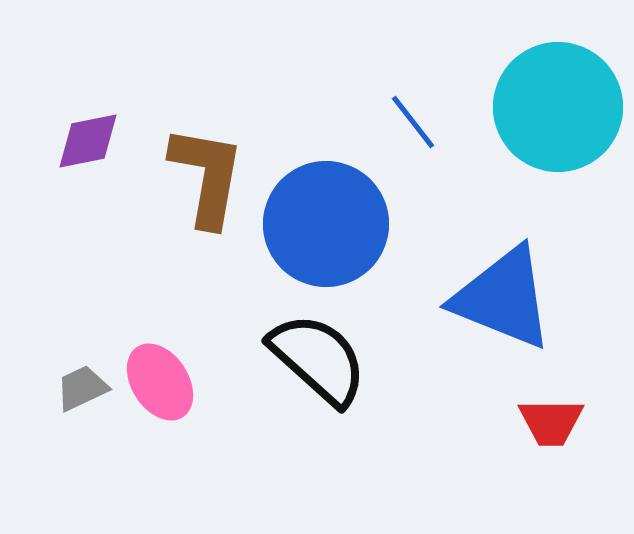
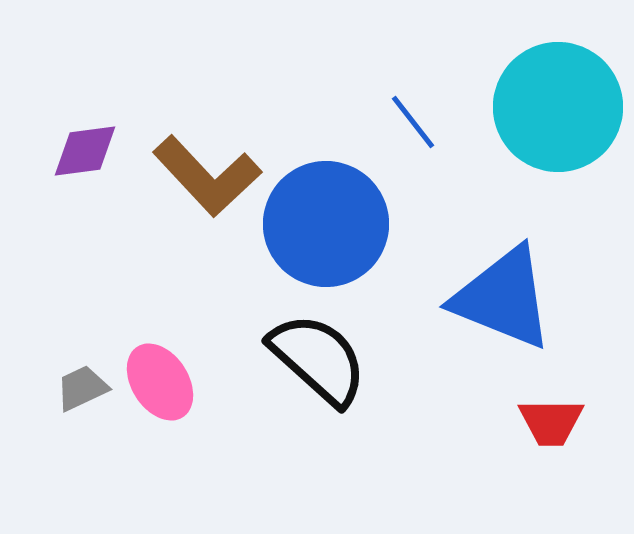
purple diamond: moved 3 px left, 10 px down; rotated 4 degrees clockwise
brown L-shape: rotated 127 degrees clockwise
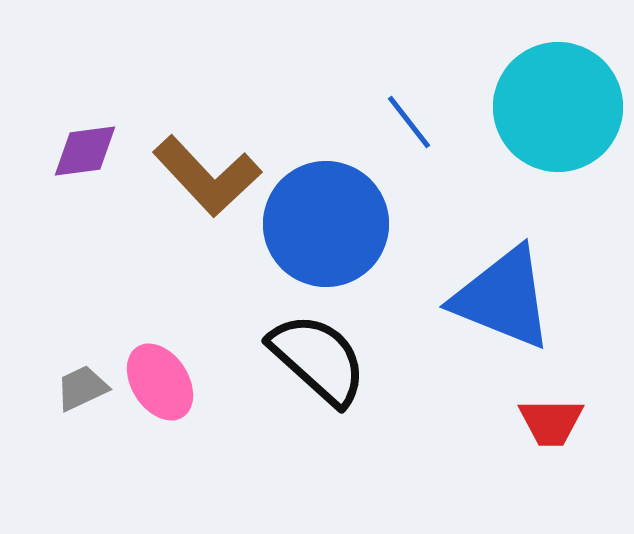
blue line: moved 4 px left
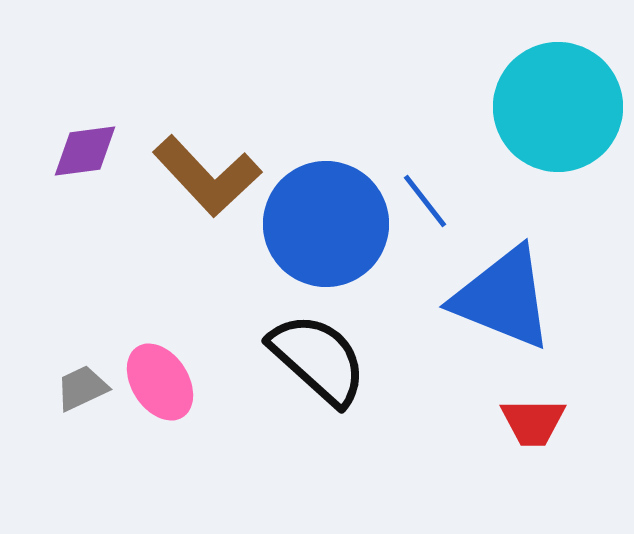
blue line: moved 16 px right, 79 px down
red trapezoid: moved 18 px left
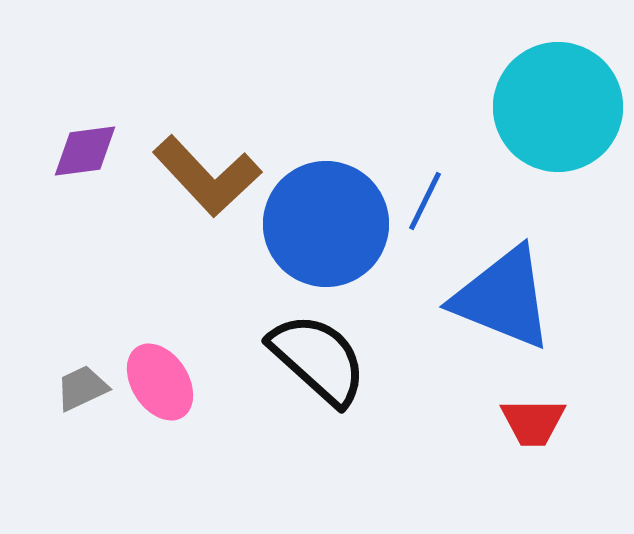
blue line: rotated 64 degrees clockwise
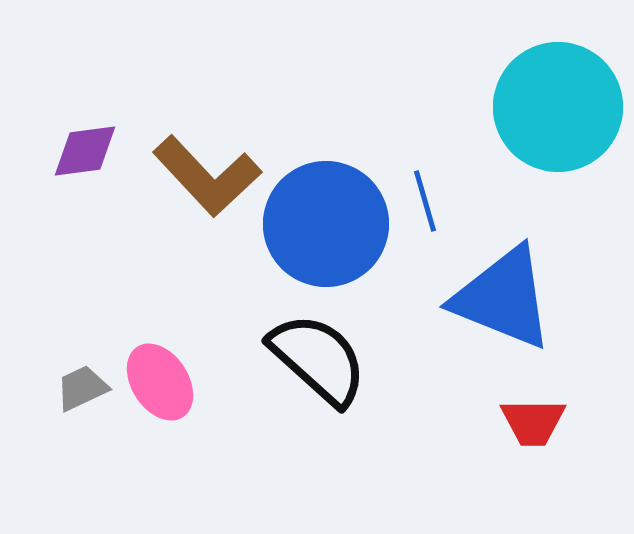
blue line: rotated 42 degrees counterclockwise
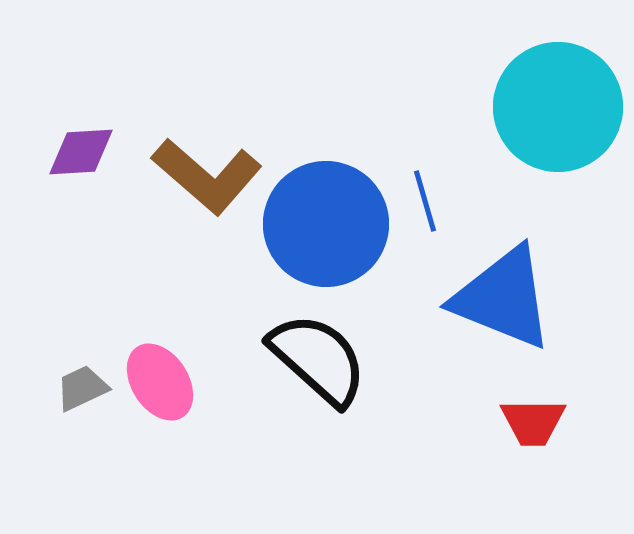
purple diamond: moved 4 px left, 1 px down; rotated 4 degrees clockwise
brown L-shape: rotated 6 degrees counterclockwise
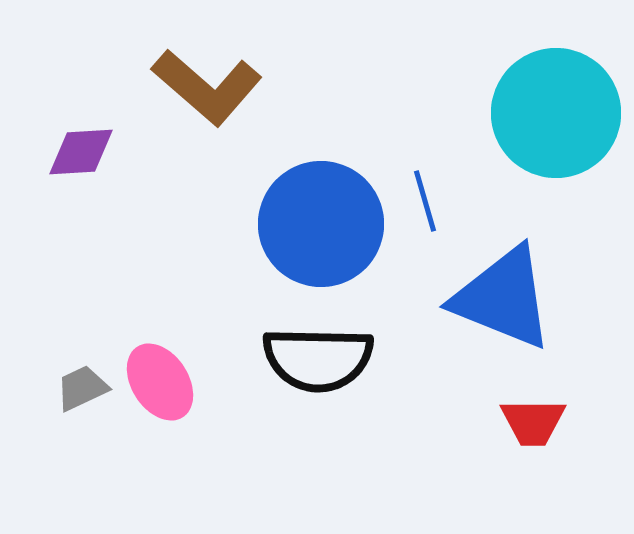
cyan circle: moved 2 px left, 6 px down
brown L-shape: moved 89 px up
blue circle: moved 5 px left
black semicircle: rotated 139 degrees clockwise
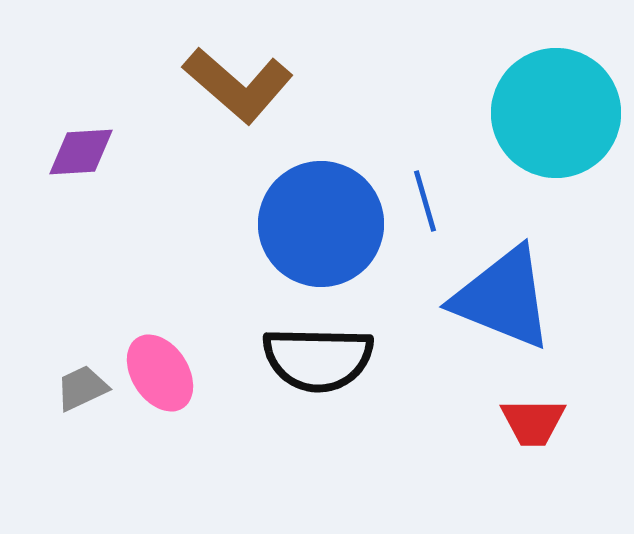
brown L-shape: moved 31 px right, 2 px up
pink ellipse: moved 9 px up
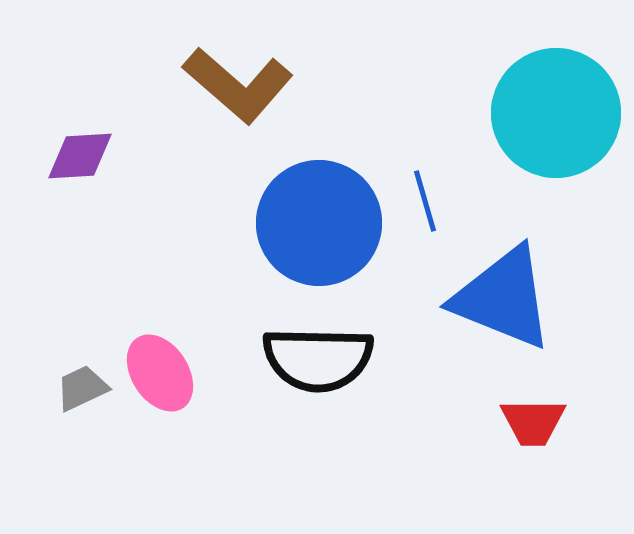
purple diamond: moved 1 px left, 4 px down
blue circle: moved 2 px left, 1 px up
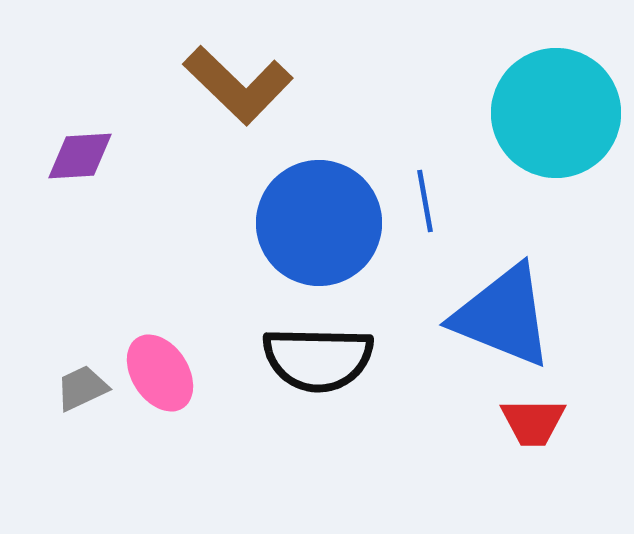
brown L-shape: rotated 3 degrees clockwise
blue line: rotated 6 degrees clockwise
blue triangle: moved 18 px down
